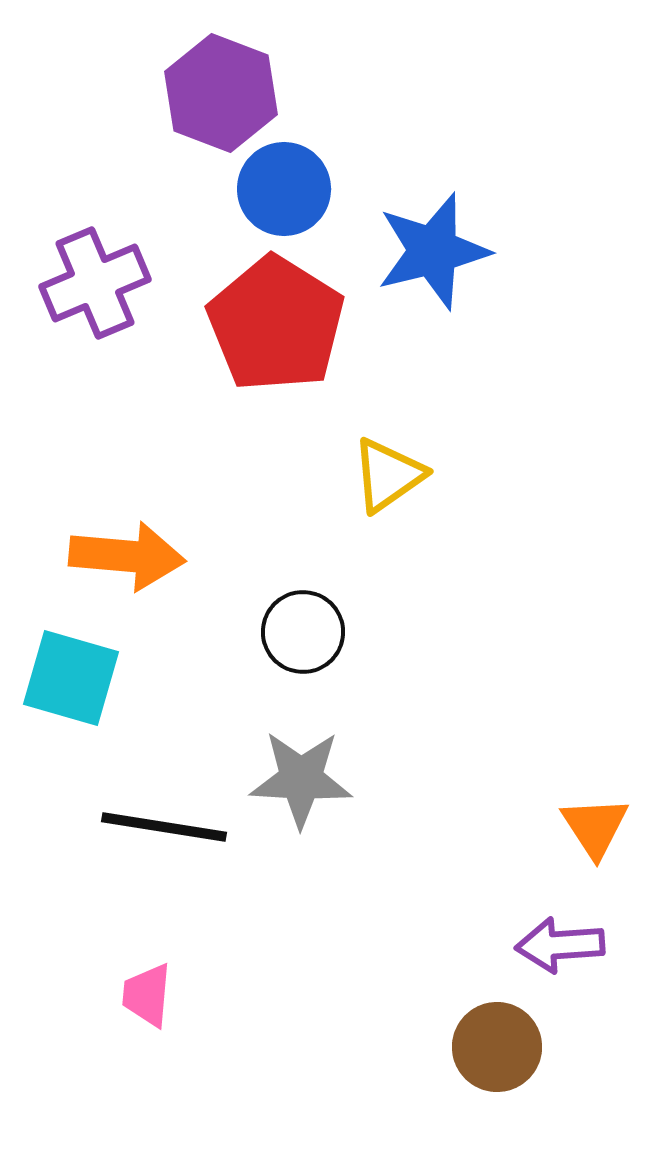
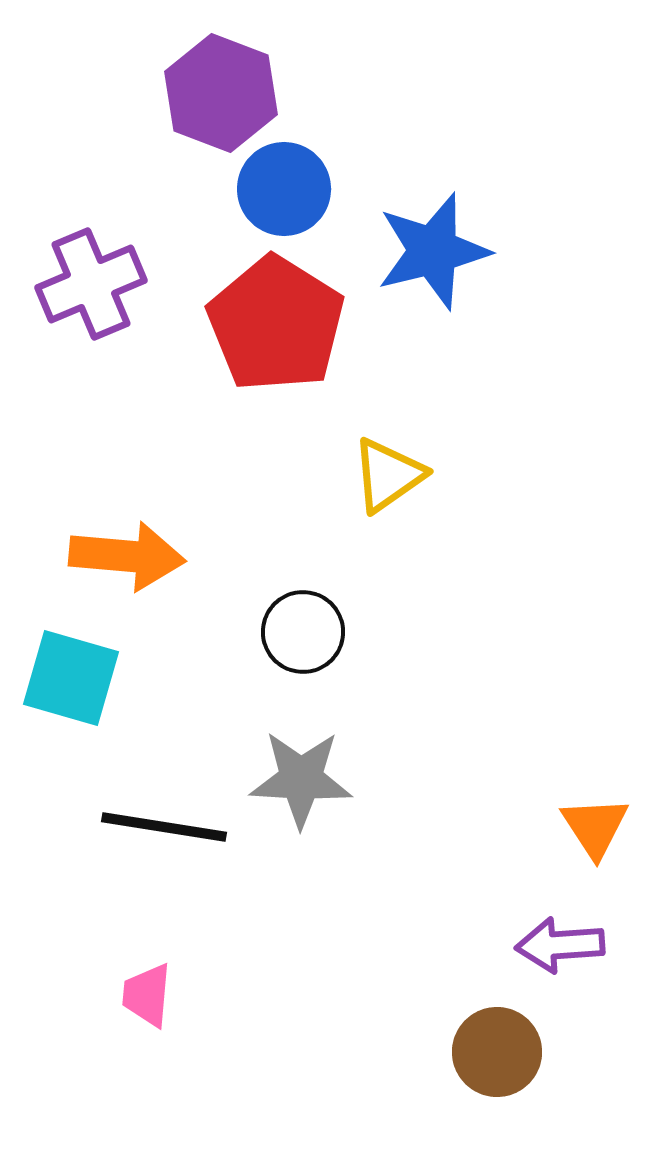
purple cross: moved 4 px left, 1 px down
brown circle: moved 5 px down
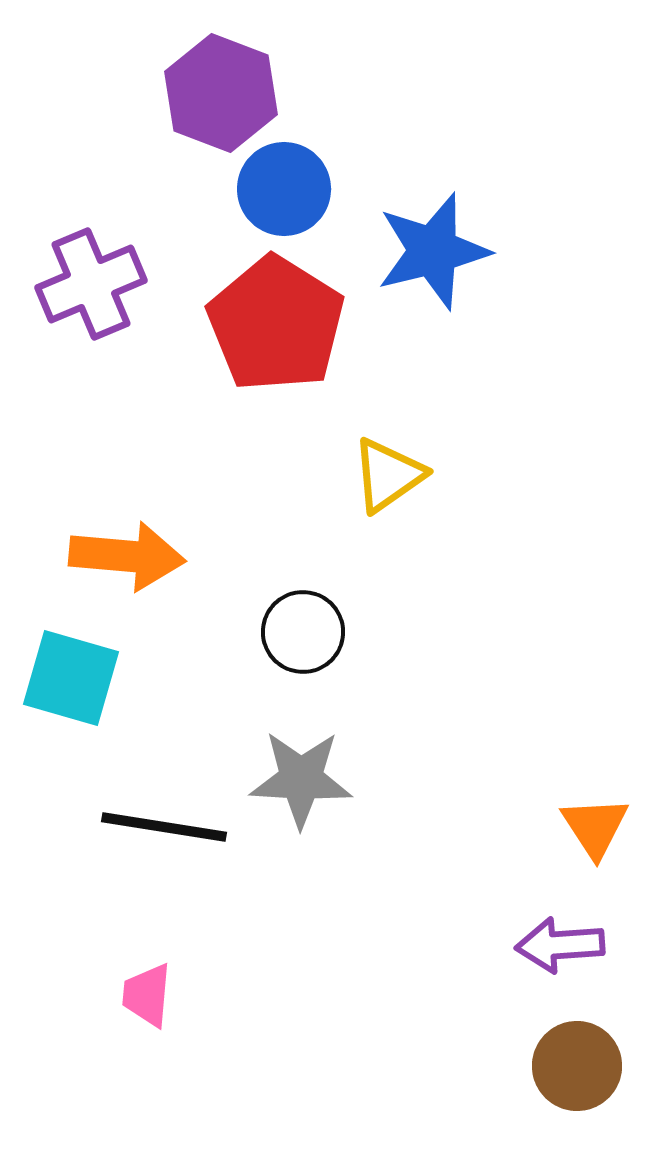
brown circle: moved 80 px right, 14 px down
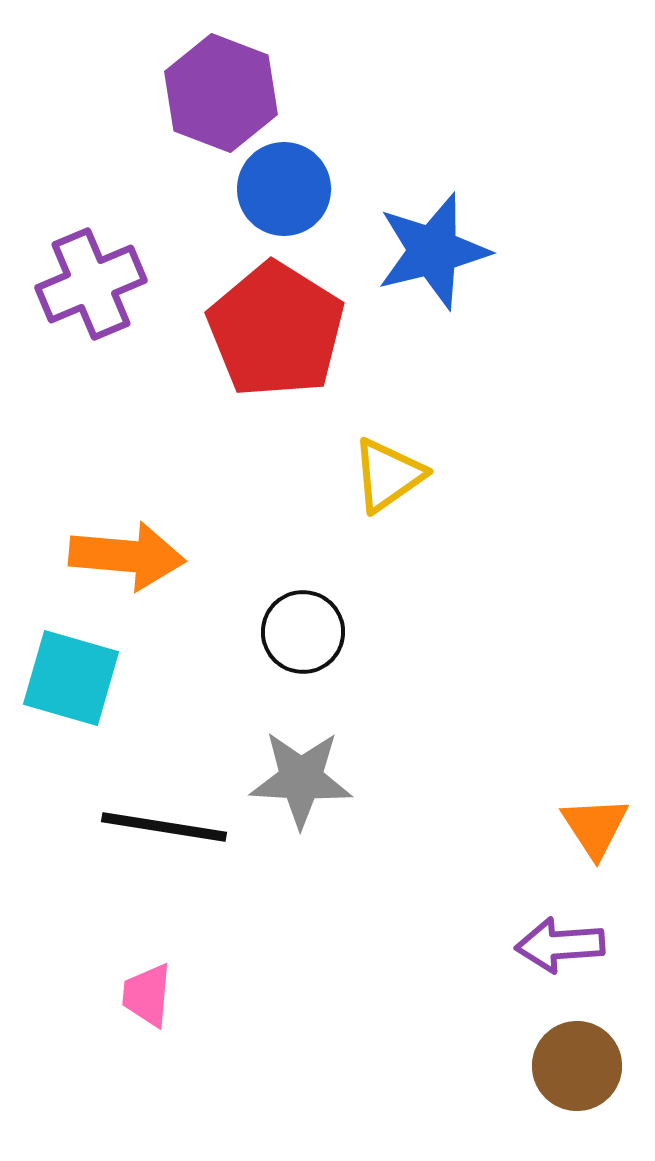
red pentagon: moved 6 px down
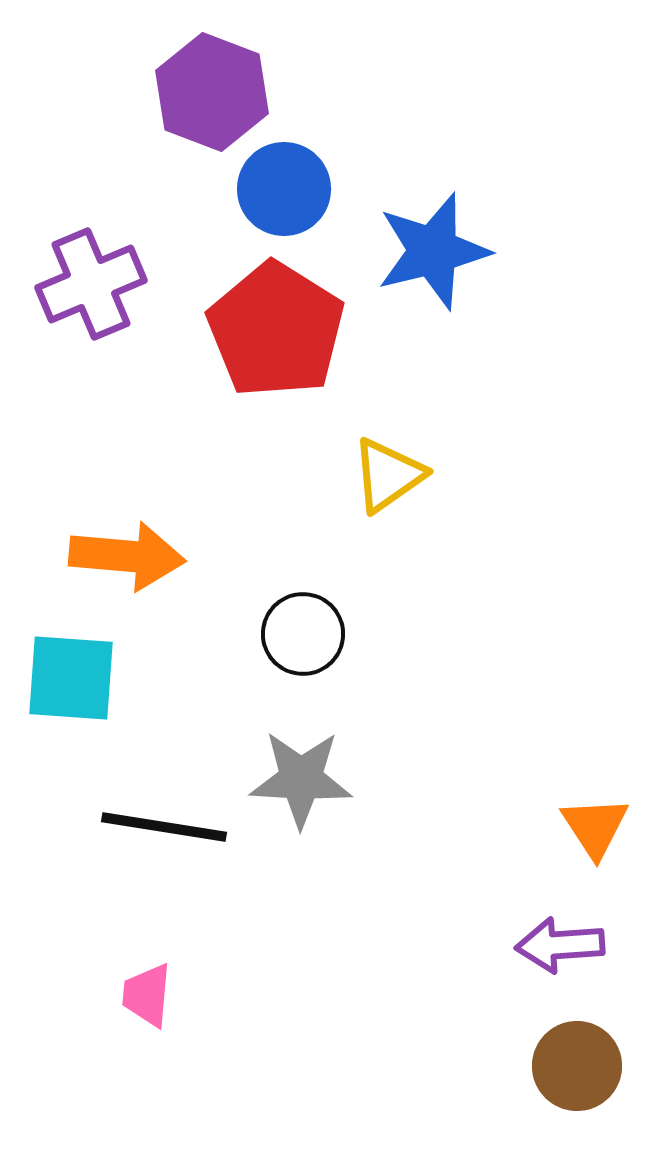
purple hexagon: moved 9 px left, 1 px up
black circle: moved 2 px down
cyan square: rotated 12 degrees counterclockwise
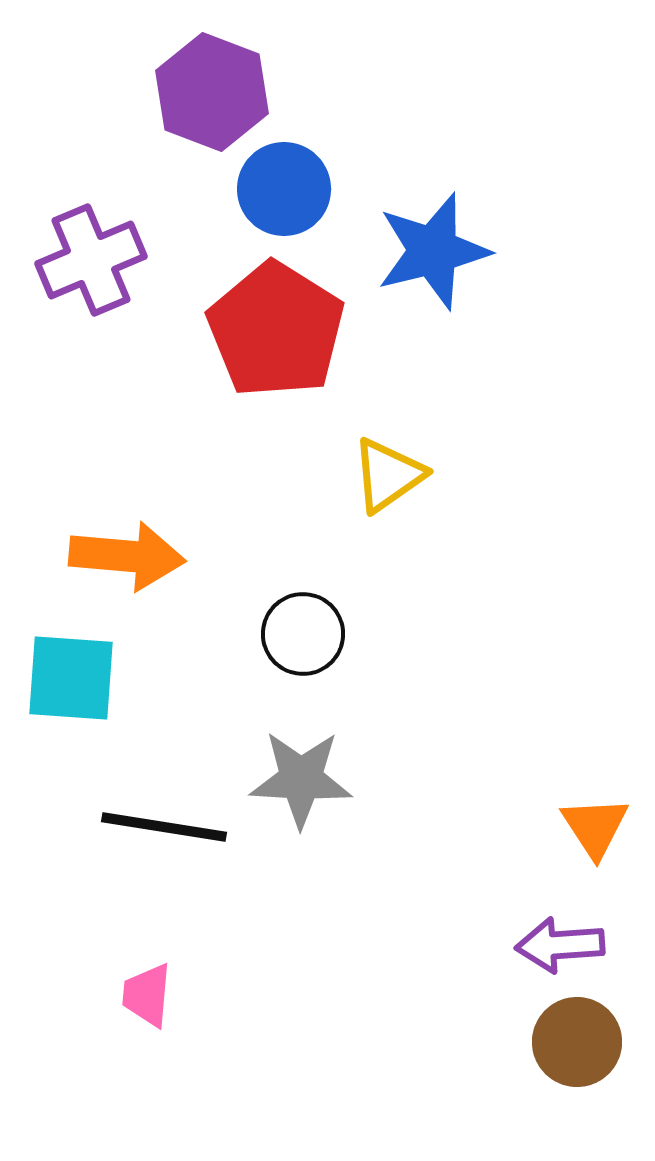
purple cross: moved 24 px up
brown circle: moved 24 px up
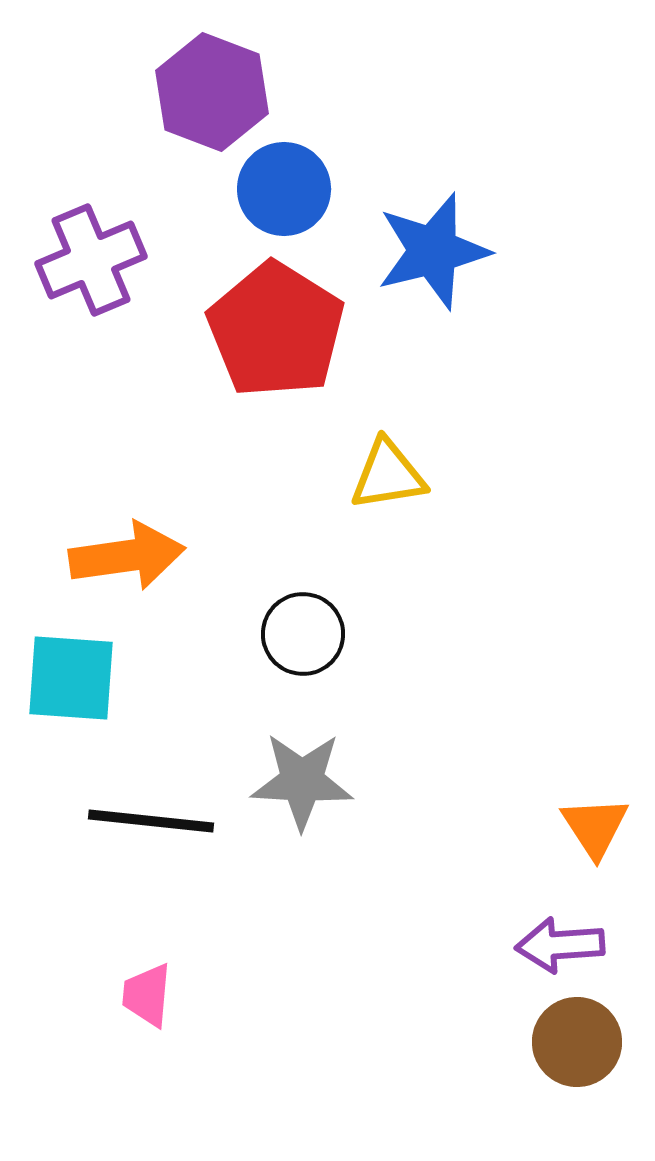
yellow triangle: rotated 26 degrees clockwise
orange arrow: rotated 13 degrees counterclockwise
gray star: moved 1 px right, 2 px down
black line: moved 13 px left, 6 px up; rotated 3 degrees counterclockwise
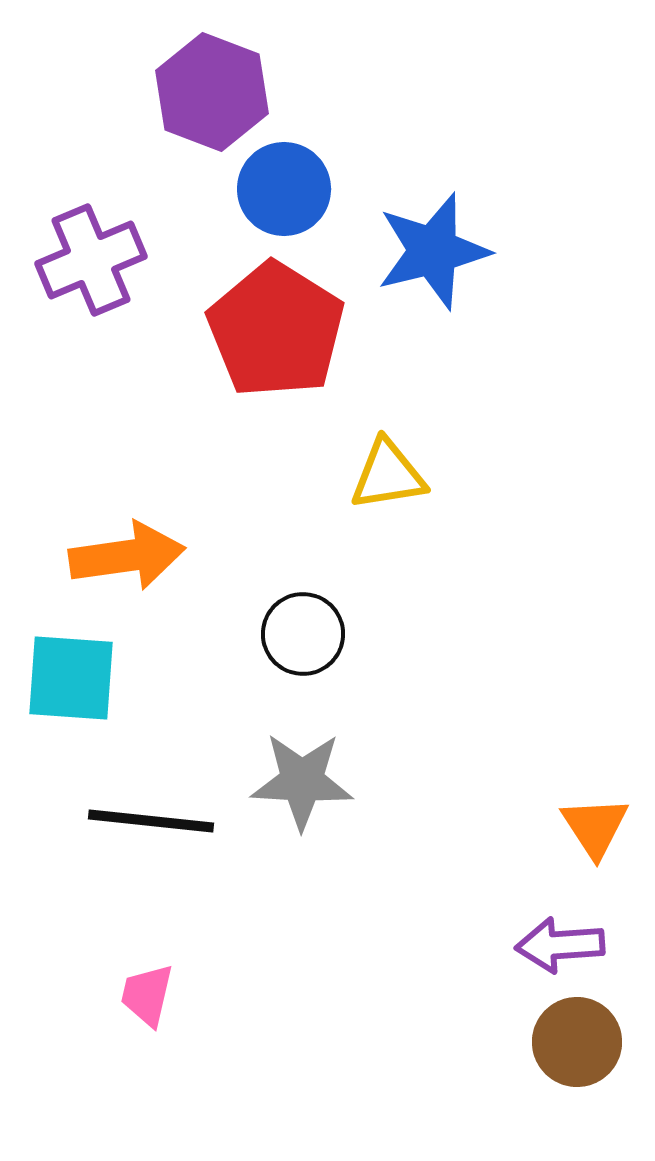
pink trapezoid: rotated 8 degrees clockwise
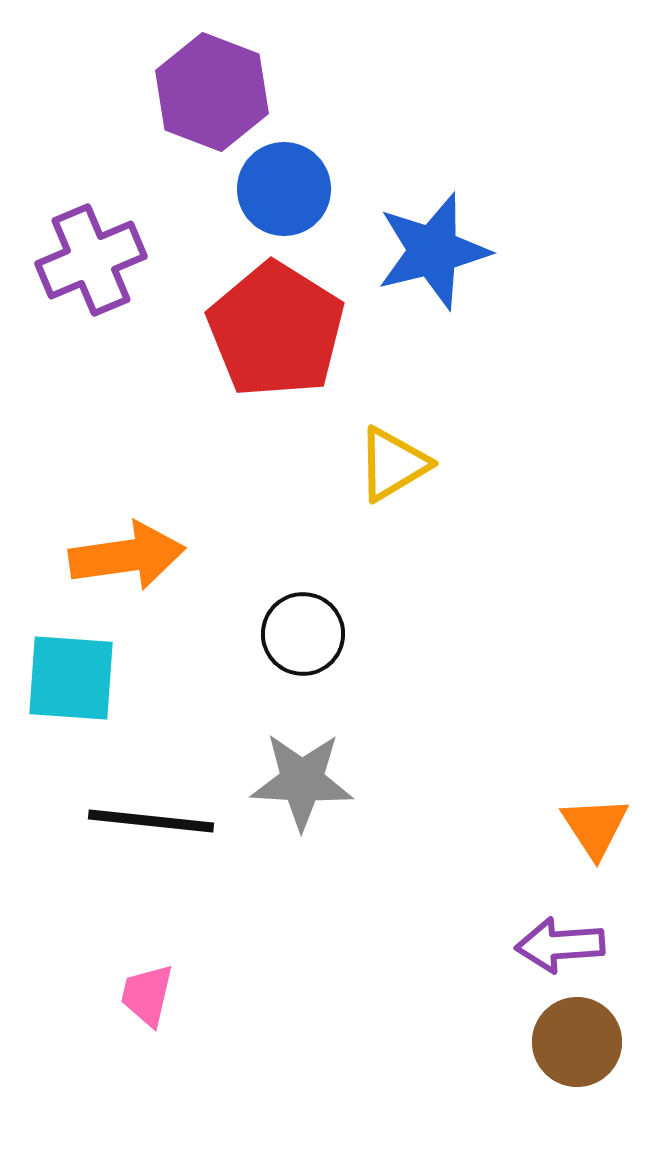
yellow triangle: moved 5 px right, 11 px up; rotated 22 degrees counterclockwise
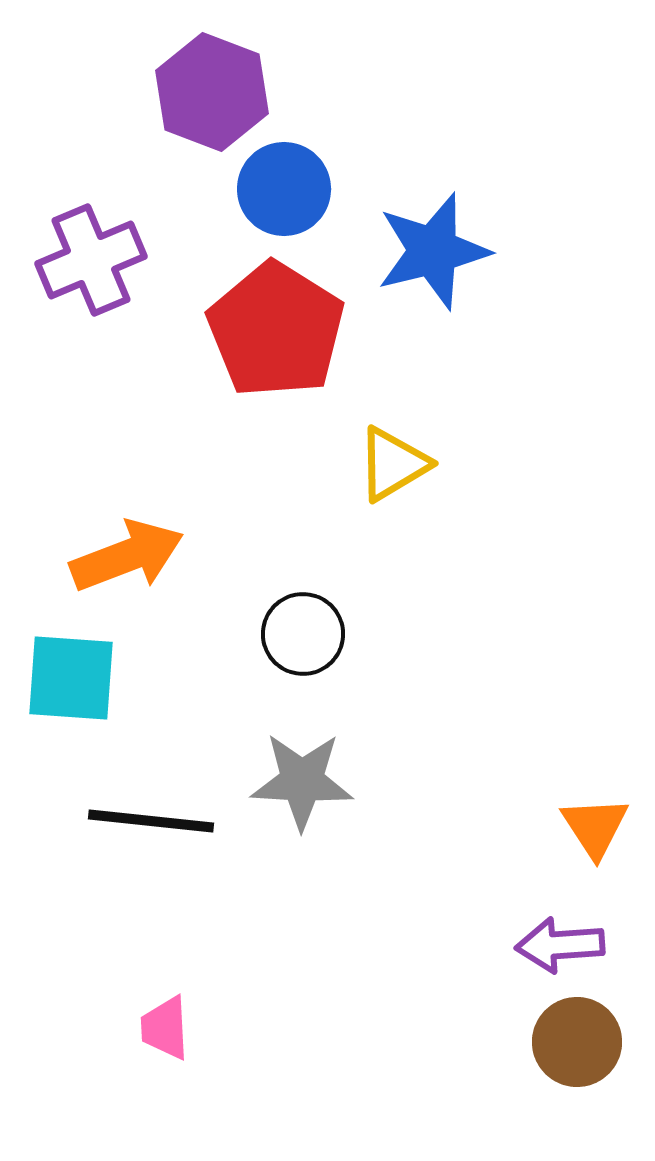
orange arrow: rotated 13 degrees counterclockwise
pink trapezoid: moved 18 px right, 33 px down; rotated 16 degrees counterclockwise
